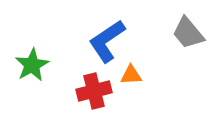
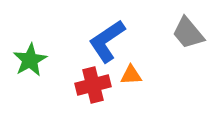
green star: moved 2 px left, 5 px up
red cross: moved 1 px left, 6 px up
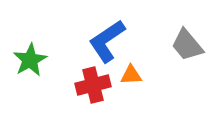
gray trapezoid: moved 1 px left, 12 px down
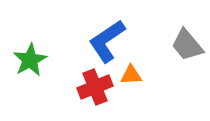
red cross: moved 2 px right, 2 px down; rotated 8 degrees counterclockwise
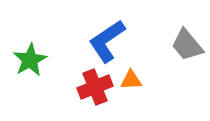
orange triangle: moved 5 px down
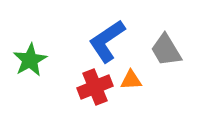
gray trapezoid: moved 21 px left, 5 px down; rotated 9 degrees clockwise
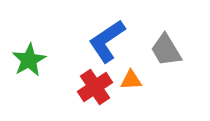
green star: moved 1 px left
red cross: rotated 12 degrees counterclockwise
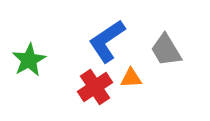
orange triangle: moved 2 px up
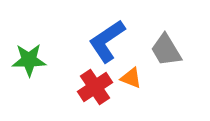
green star: rotated 28 degrees clockwise
orange triangle: rotated 25 degrees clockwise
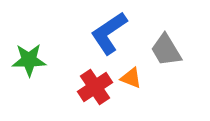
blue L-shape: moved 2 px right, 8 px up
